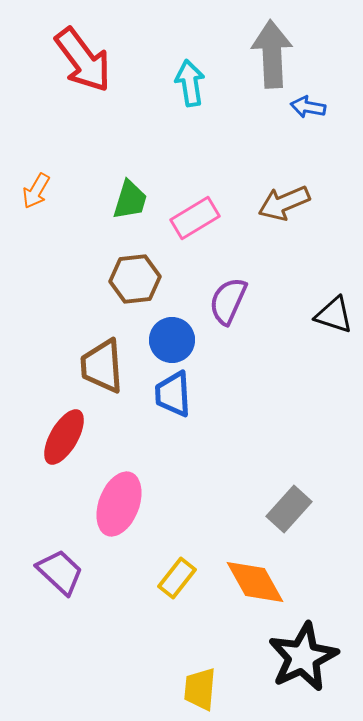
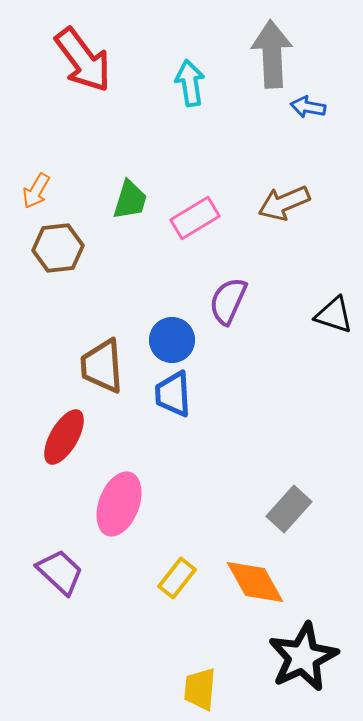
brown hexagon: moved 77 px left, 31 px up
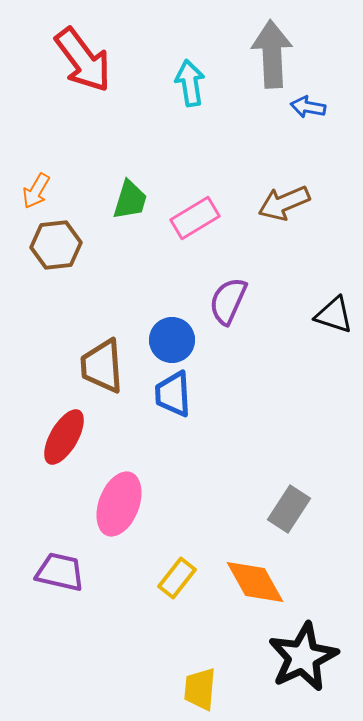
brown hexagon: moved 2 px left, 3 px up
gray rectangle: rotated 9 degrees counterclockwise
purple trapezoid: rotated 30 degrees counterclockwise
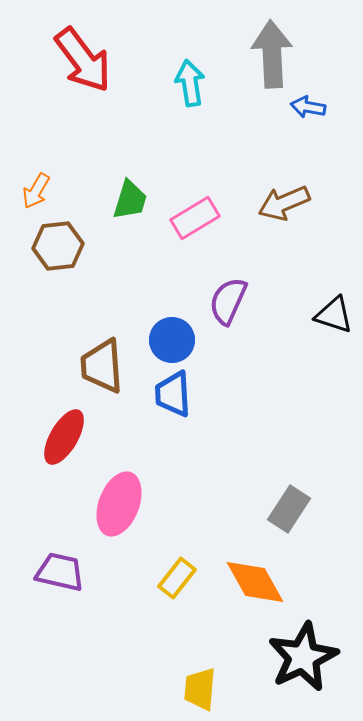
brown hexagon: moved 2 px right, 1 px down
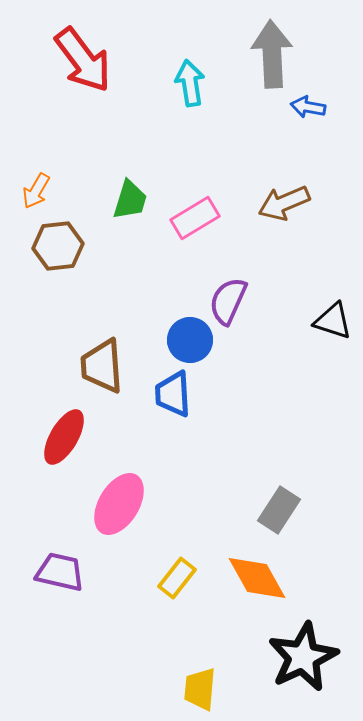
black triangle: moved 1 px left, 6 px down
blue circle: moved 18 px right
pink ellipse: rotated 10 degrees clockwise
gray rectangle: moved 10 px left, 1 px down
orange diamond: moved 2 px right, 4 px up
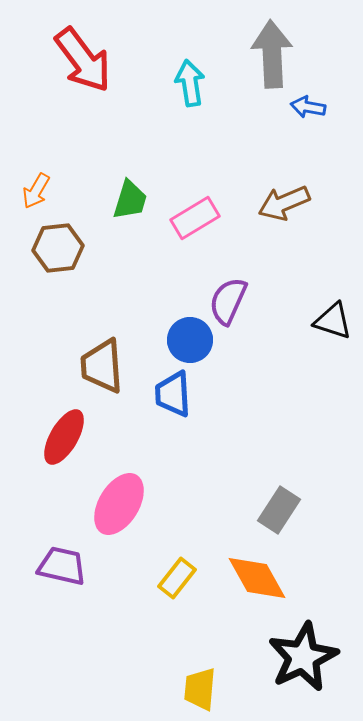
brown hexagon: moved 2 px down
purple trapezoid: moved 2 px right, 6 px up
